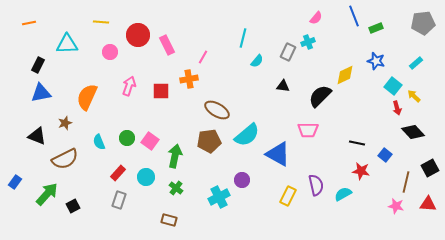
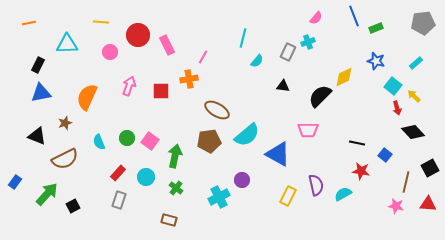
yellow diamond at (345, 75): moved 1 px left, 2 px down
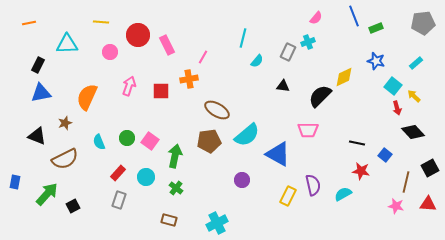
blue rectangle at (15, 182): rotated 24 degrees counterclockwise
purple semicircle at (316, 185): moved 3 px left
cyan cross at (219, 197): moved 2 px left, 26 px down
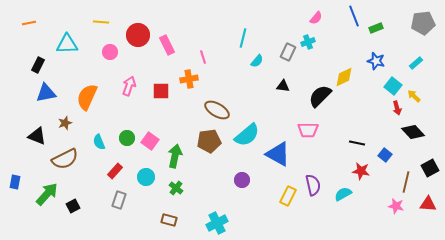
pink line at (203, 57): rotated 48 degrees counterclockwise
blue triangle at (41, 93): moved 5 px right
red rectangle at (118, 173): moved 3 px left, 2 px up
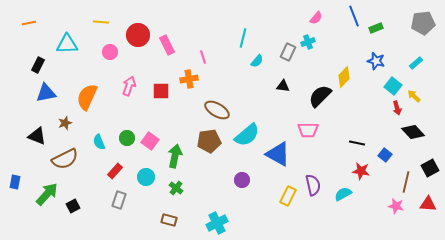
yellow diamond at (344, 77): rotated 20 degrees counterclockwise
